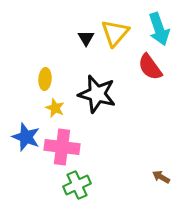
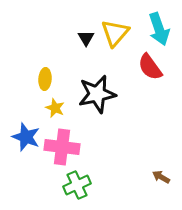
black star: rotated 27 degrees counterclockwise
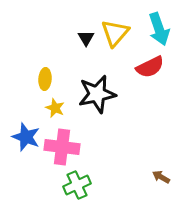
red semicircle: rotated 80 degrees counterclockwise
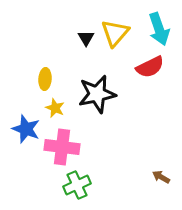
blue star: moved 8 px up
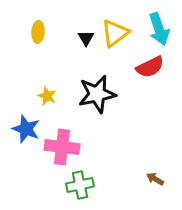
yellow triangle: rotated 12 degrees clockwise
yellow ellipse: moved 7 px left, 47 px up
yellow star: moved 8 px left, 12 px up
brown arrow: moved 6 px left, 2 px down
green cross: moved 3 px right; rotated 12 degrees clockwise
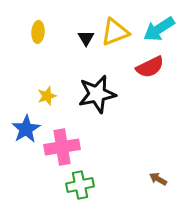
cyan arrow: rotated 76 degrees clockwise
yellow triangle: moved 1 px up; rotated 16 degrees clockwise
yellow star: rotated 30 degrees clockwise
blue star: rotated 20 degrees clockwise
pink cross: rotated 16 degrees counterclockwise
brown arrow: moved 3 px right
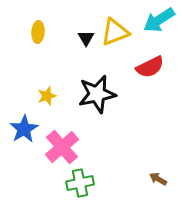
cyan arrow: moved 9 px up
blue star: moved 2 px left
pink cross: rotated 32 degrees counterclockwise
green cross: moved 2 px up
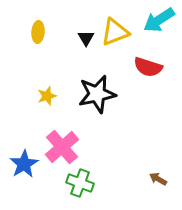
red semicircle: moved 2 px left; rotated 44 degrees clockwise
blue star: moved 35 px down
green cross: rotated 32 degrees clockwise
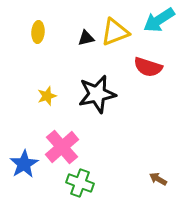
black triangle: rotated 48 degrees clockwise
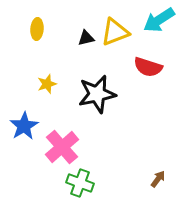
yellow ellipse: moved 1 px left, 3 px up
yellow star: moved 12 px up
blue star: moved 38 px up
brown arrow: rotated 96 degrees clockwise
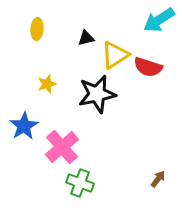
yellow triangle: moved 23 px down; rotated 12 degrees counterclockwise
